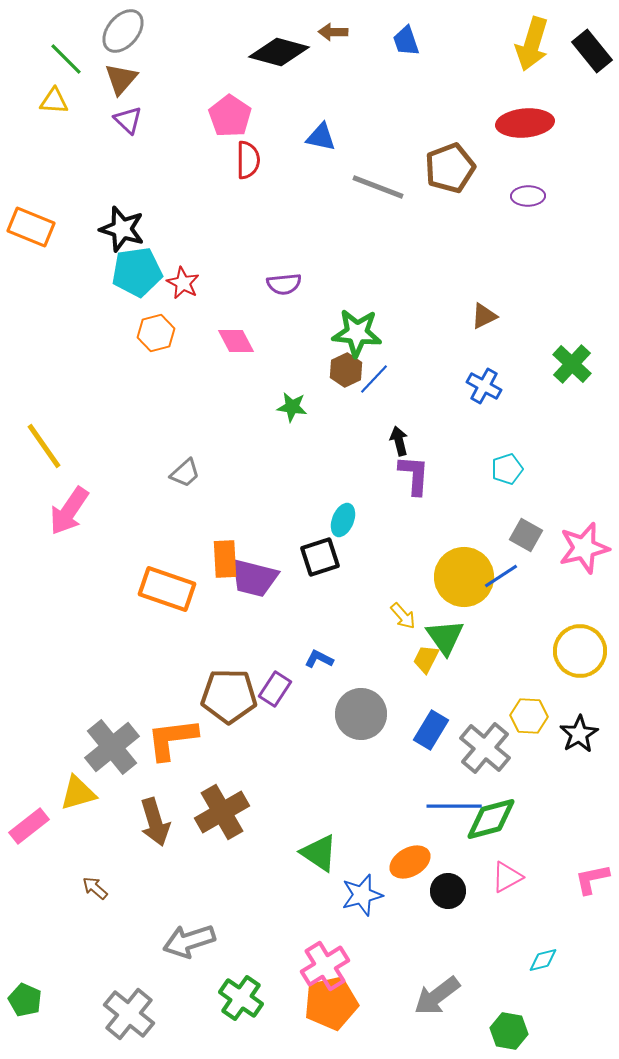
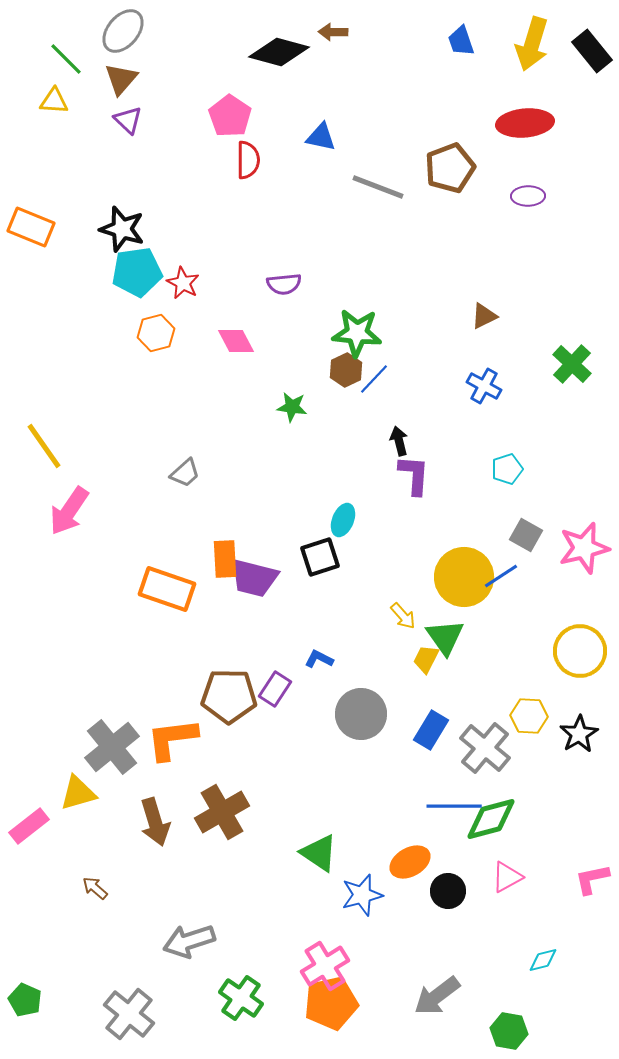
blue trapezoid at (406, 41): moved 55 px right
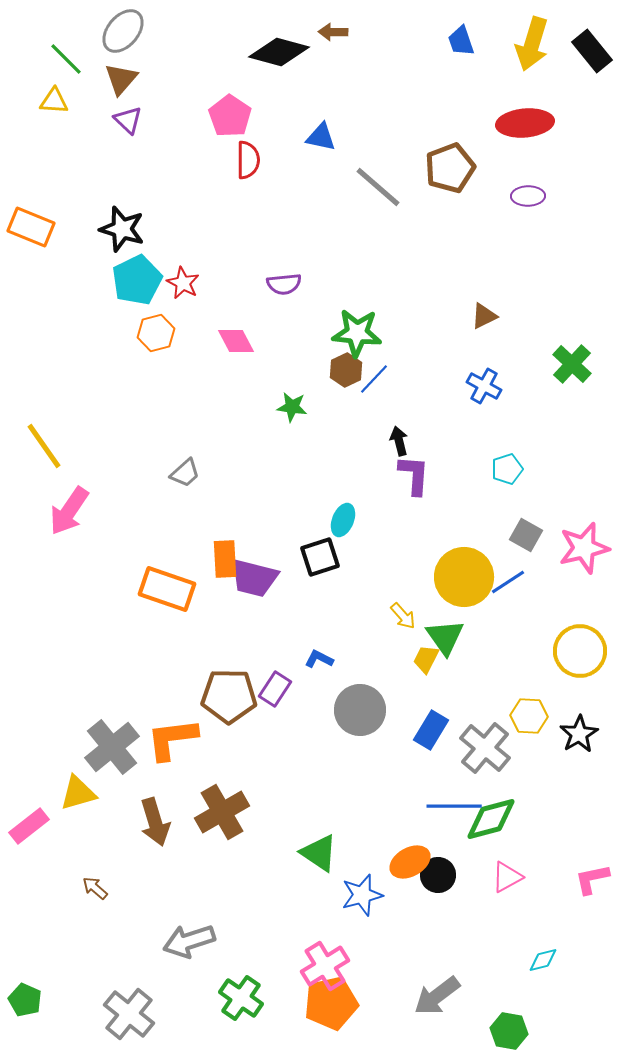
gray line at (378, 187): rotated 20 degrees clockwise
cyan pentagon at (137, 272): moved 8 px down; rotated 18 degrees counterclockwise
blue line at (501, 576): moved 7 px right, 6 px down
gray circle at (361, 714): moved 1 px left, 4 px up
black circle at (448, 891): moved 10 px left, 16 px up
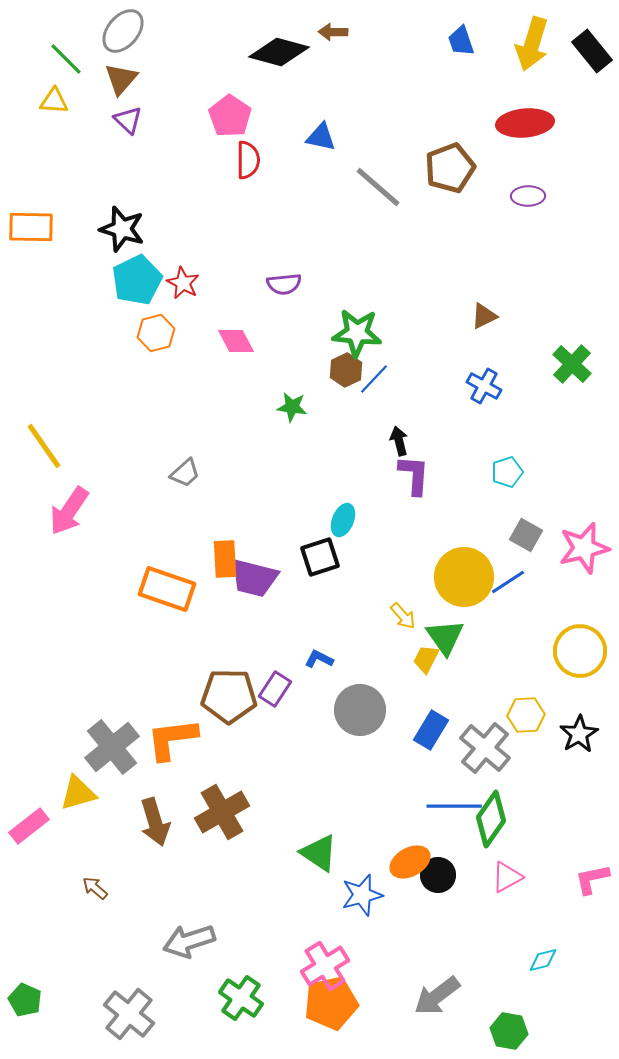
orange rectangle at (31, 227): rotated 21 degrees counterclockwise
cyan pentagon at (507, 469): moved 3 px down
yellow hexagon at (529, 716): moved 3 px left, 1 px up; rotated 6 degrees counterclockwise
green diamond at (491, 819): rotated 40 degrees counterclockwise
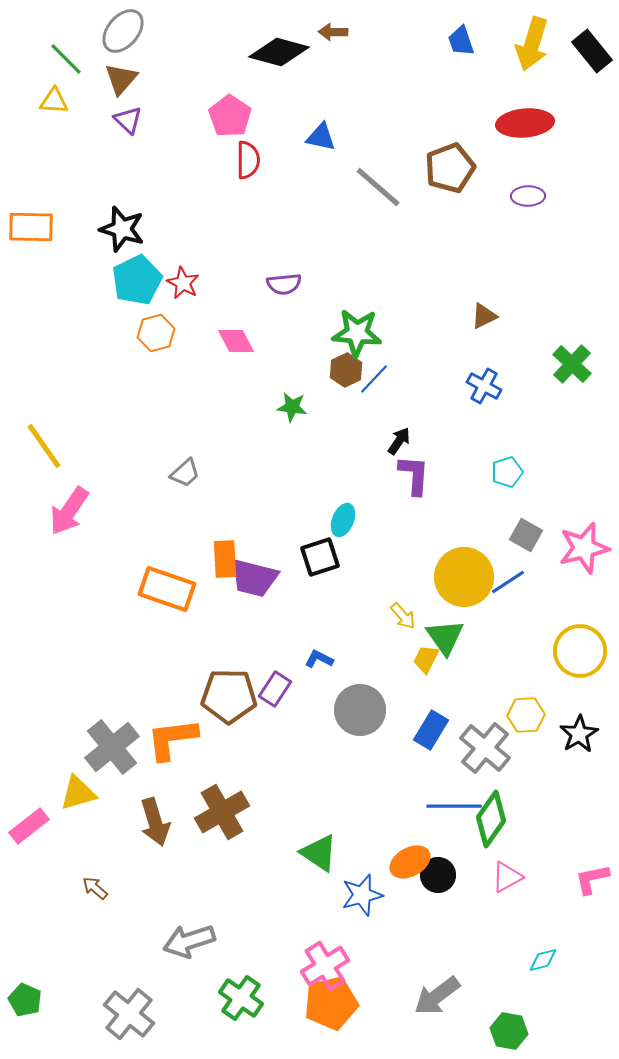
black arrow at (399, 441): rotated 48 degrees clockwise
